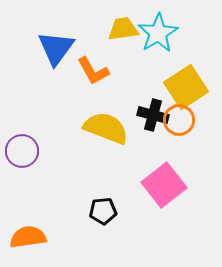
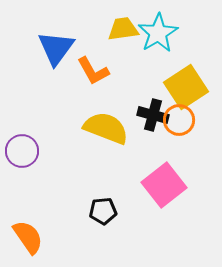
orange semicircle: rotated 63 degrees clockwise
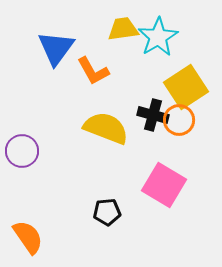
cyan star: moved 4 px down
pink square: rotated 21 degrees counterclockwise
black pentagon: moved 4 px right, 1 px down
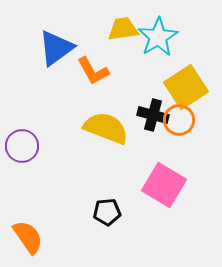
blue triangle: rotated 18 degrees clockwise
purple circle: moved 5 px up
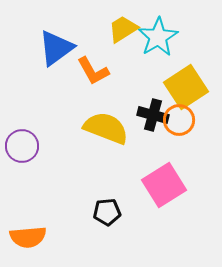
yellow trapezoid: rotated 24 degrees counterclockwise
pink square: rotated 27 degrees clockwise
orange semicircle: rotated 120 degrees clockwise
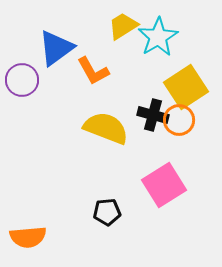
yellow trapezoid: moved 3 px up
purple circle: moved 66 px up
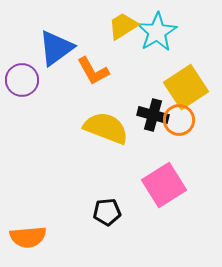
cyan star: moved 1 px left, 5 px up
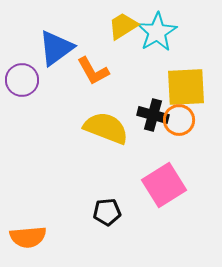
yellow square: rotated 30 degrees clockwise
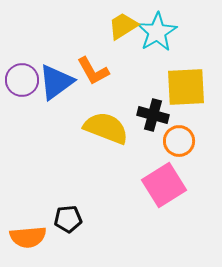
blue triangle: moved 34 px down
orange circle: moved 21 px down
black pentagon: moved 39 px left, 7 px down
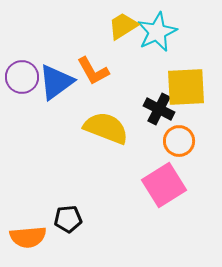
cyan star: rotated 6 degrees clockwise
purple circle: moved 3 px up
black cross: moved 6 px right, 6 px up; rotated 12 degrees clockwise
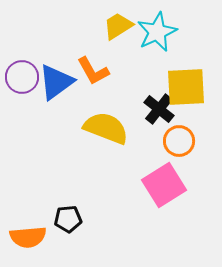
yellow trapezoid: moved 5 px left
black cross: rotated 12 degrees clockwise
